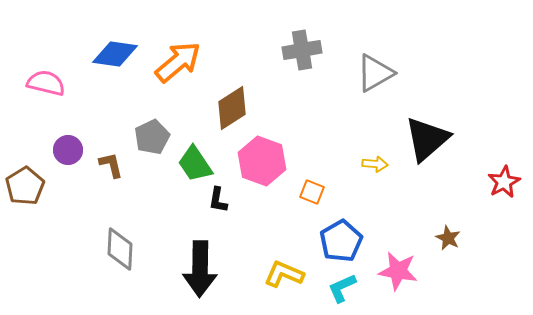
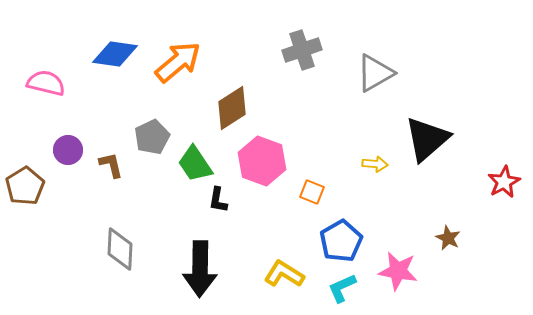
gray cross: rotated 9 degrees counterclockwise
yellow L-shape: rotated 9 degrees clockwise
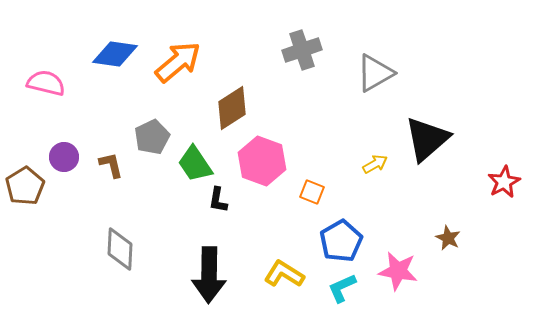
purple circle: moved 4 px left, 7 px down
yellow arrow: rotated 35 degrees counterclockwise
black arrow: moved 9 px right, 6 px down
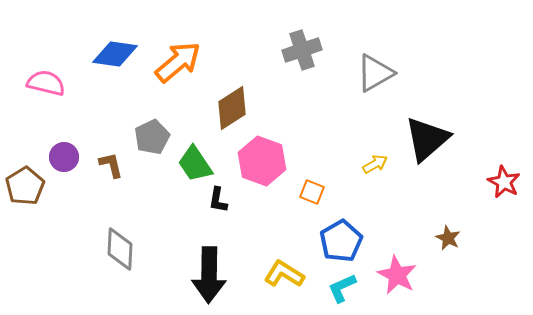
red star: rotated 16 degrees counterclockwise
pink star: moved 1 px left, 4 px down; rotated 18 degrees clockwise
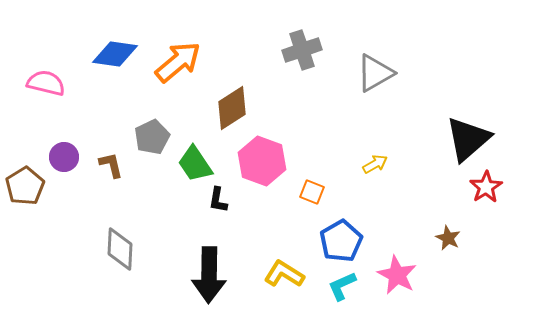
black triangle: moved 41 px right
red star: moved 18 px left, 5 px down; rotated 12 degrees clockwise
cyan L-shape: moved 2 px up
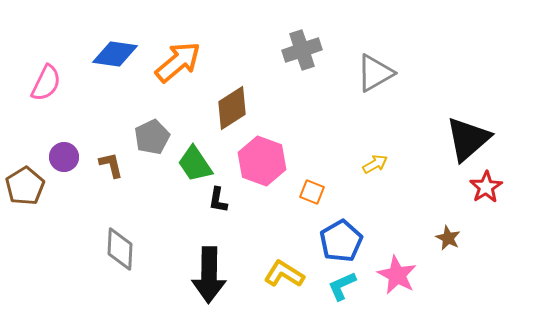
pink semicircle: rotated 102 degrees clockwise
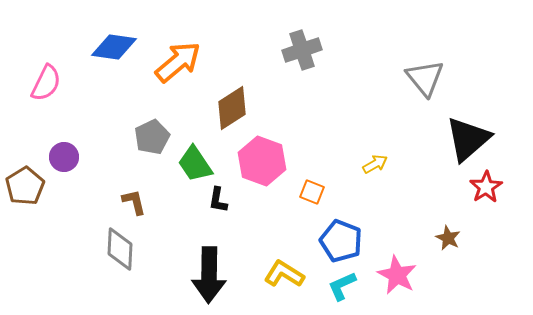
blue diamond: moved 1 px left, 7 px up
gray triangle: moved 50 px right, 5 px down; rotated 39 degrees counterclockwise
brown L-shape: moved 23 px right, 37 px down
blue pentagon: rotated 21 degrees counterclockwise
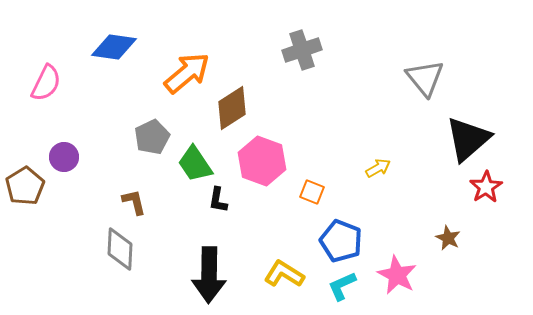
orange arrow: moved 9 px right, 11 px down
yellow arrow: moved 3 px right, 4 px down
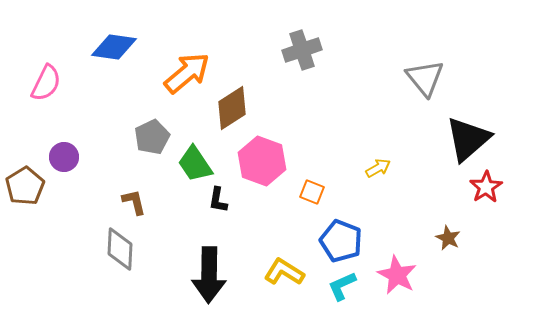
yellow L-shape: moved 2 px up
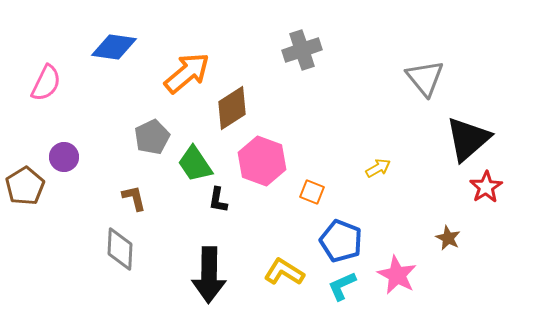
brown L-shape: moved 4 px up
